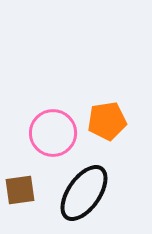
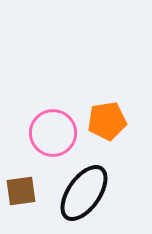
brown square: moved 1 px right, 1 px down
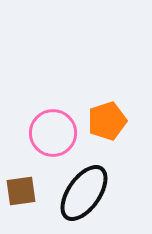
orange pentagon: rotated 9 degrees counterclockwise
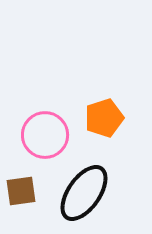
orange pentagon: moved 3 px left, 3 px up
pink circle: moved 8 px left, 2 px down
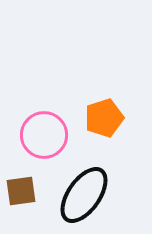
pink circle: moved 1 px left
black ellipse: moved 2 px down
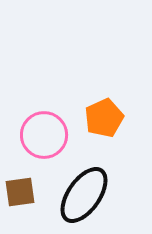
orange pentagon: rotated 6 degrees counterclockwise
brown square: moved 1 px left, 1 px down
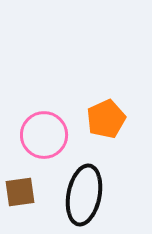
orange pentagon: moved 2 px right, 1 px down
black ellipse: rotated 24 degrees counterclockwise
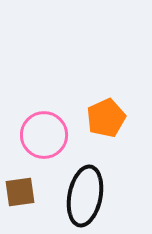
orange pentagon: moved 1 px up
black ellipse: moved 1 px right, 1 px down
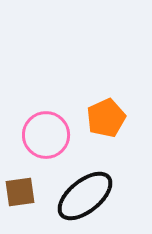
pink circle: moved 2 px right
black ellipse: rotated 40 degrees clockwise
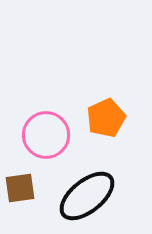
brown square: moved 4 px up
black ellipse: moved 2 px right
